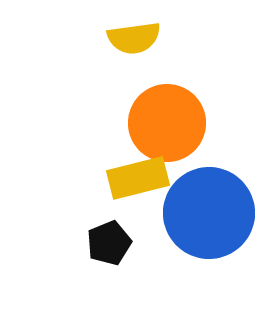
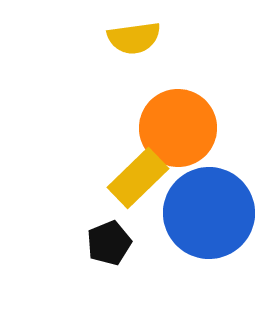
orange circle: moved 11 px right, 5 px down
yellow rectangle: rotated 30 degrees counterclockwise
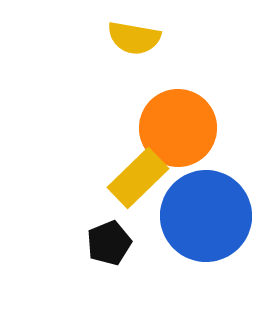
yellow semicircle: rotated 18 degrees clockwise
blue circle: moved 3 px left, 3 px down
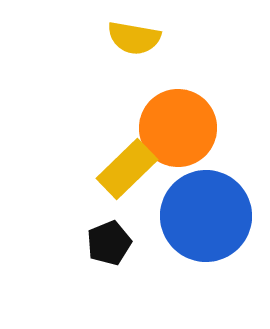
yellow rectangle: moved 11 px left, 9 px up
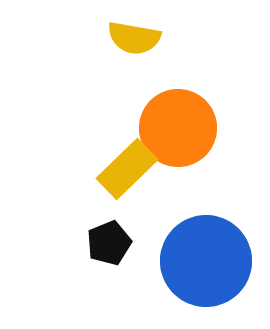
blue circle: moved 45 px down
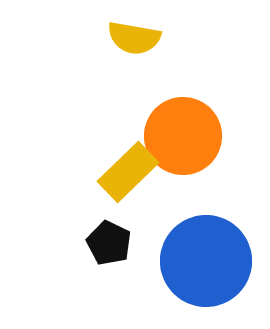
orange circle: moved 5 px right, 8 px down
yellow rectangle: moved 1 px right, 3 px down
black pentagon: rotated 24 degrees counterclockwise
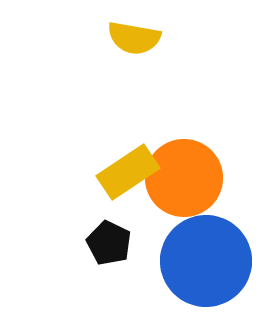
orange circle: moved 1 px right, 42 px down
yellow rectangle: rotated 10 degrees clockwise
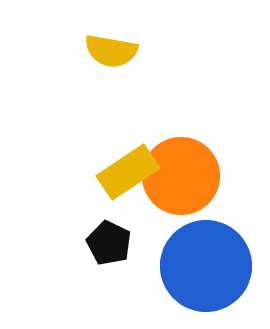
yellow semicircle: moved 23 px left, 13 px down
orange circle: moved 3 px left, 2 px up
blue circle: moved 5 px down
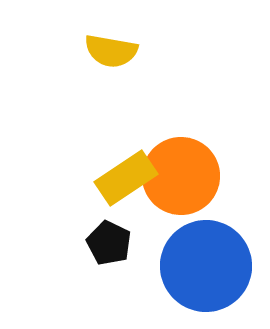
yellow rectangle: moved 2 px left, 6 px down
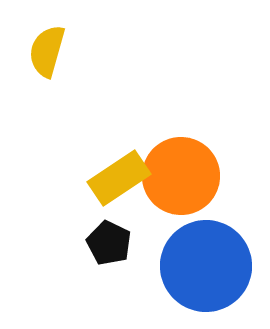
yellow semicircle: moved 64 px left; rotated 96 degrees clockwise
yellow rectangle: moved 7 px left
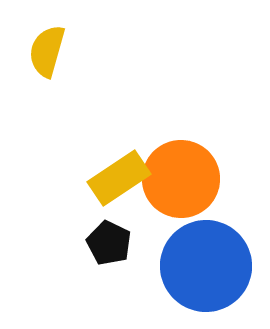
orange circle: moved 3 px down
